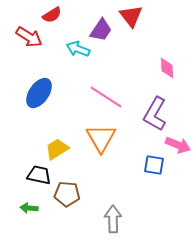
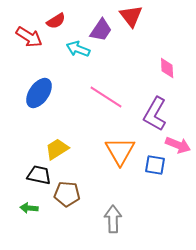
red semicircle: moved 4 px right, 6 px down
orange triangle: moved 19 px right, 13 px down
blue square: moved 1 px right
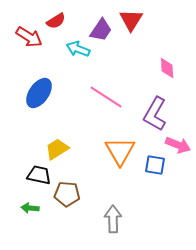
red triangle: moved 4 px down; rotated 10 degrees clockwise
green arrow: moved 1 px right
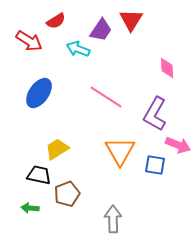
red arrow: moved 4 px down
brown pentagon: rotated 25 degrees counterclockwise
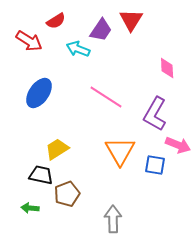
black trapezoid: moved 2 px right
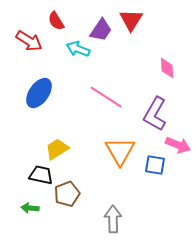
red semicircle: rotated 90 degrees clockwise
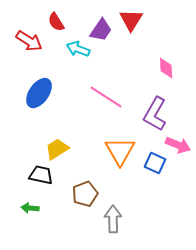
red semicircle: moved 1 px down
pink diamond: moved 1 px left
blue square: moved 2 px up; rotated 15 degrees clockwise
brown pentagon: moved 18 px right
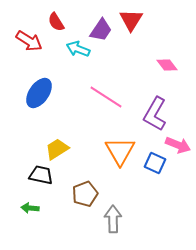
pink diamond: moved 1 px right, 3 px up; rotated 35 degrees counterclockwise
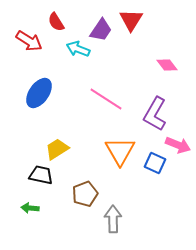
pink line: moved 2 px down
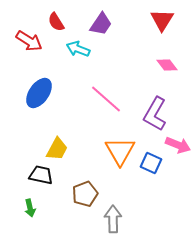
red triangle: moved 31 px right
purple trapezoid: moved 6 px up
pink line: rotated 8 degrees clockwise
yellow trapezoid: rotated 150 degrees clockwise
blue square: moved 4 px left
green arrow: rotated 108 degrees counterclockwise
